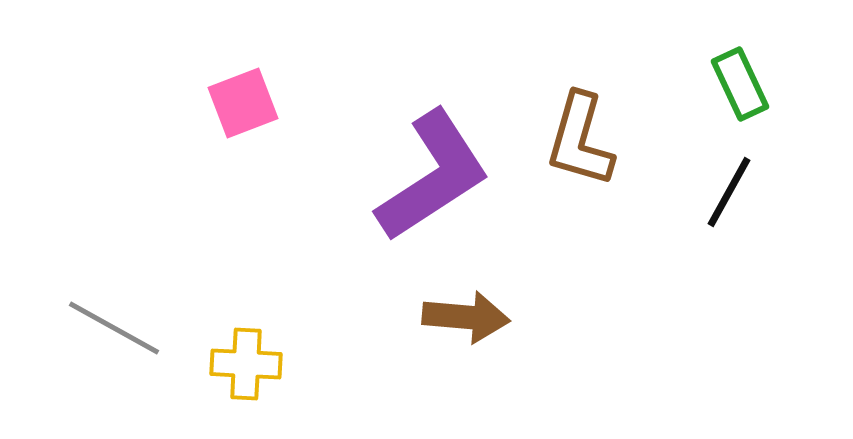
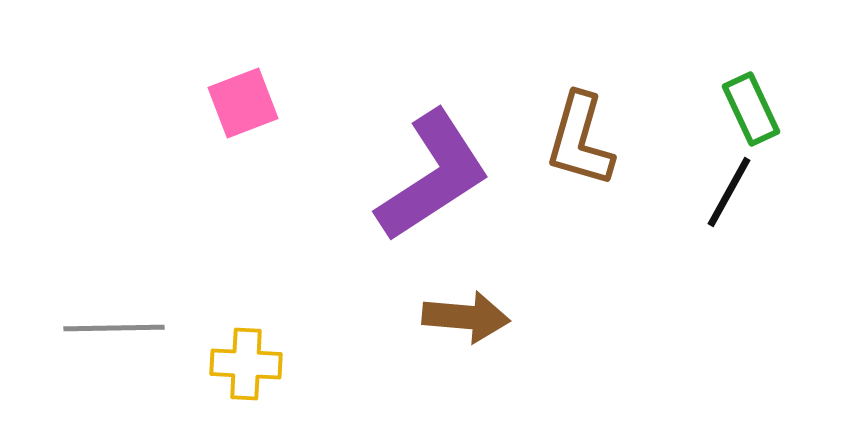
green rectangle: moved 11 px right, 25 px down
gray line: rotated 30 degrees counterclockwise
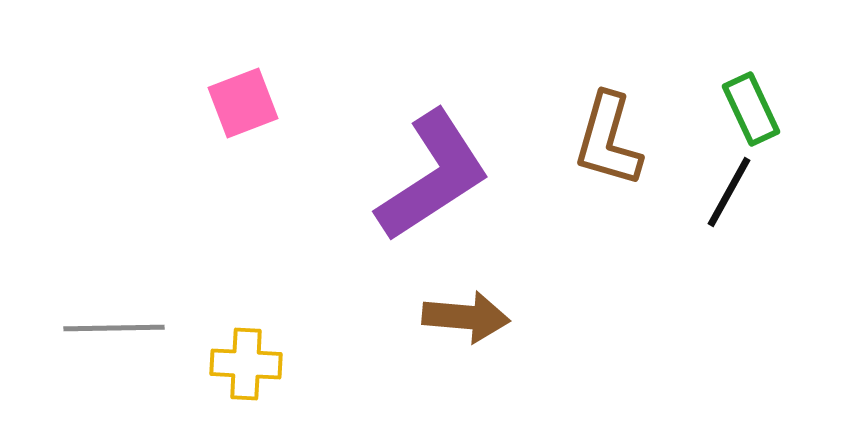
brown L-shape: moved 28 px right
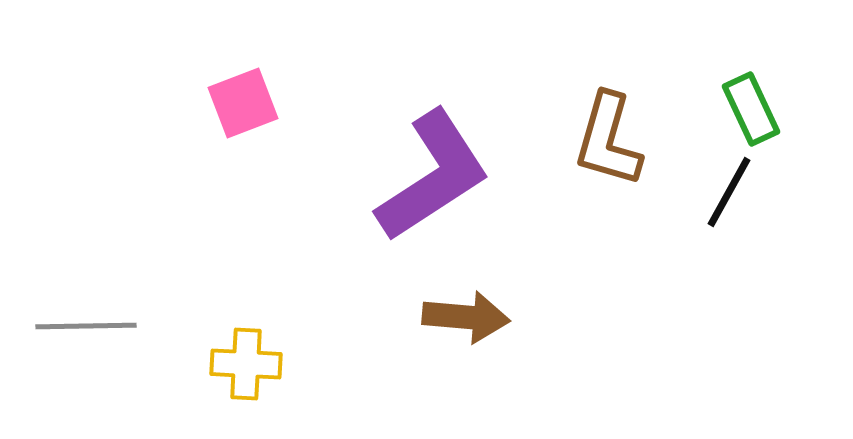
gray line: moved 28 px left, 2 px up
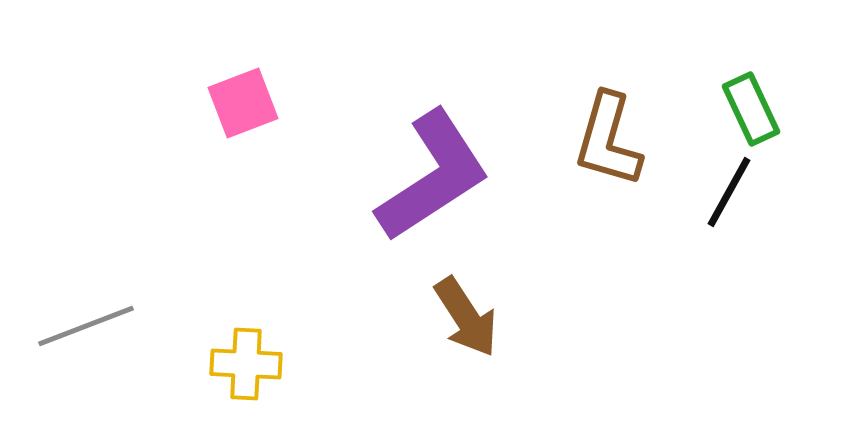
brown arrow: rotated 52 degrees clockwise
gray line: rotated 20 degrees counterclockwise
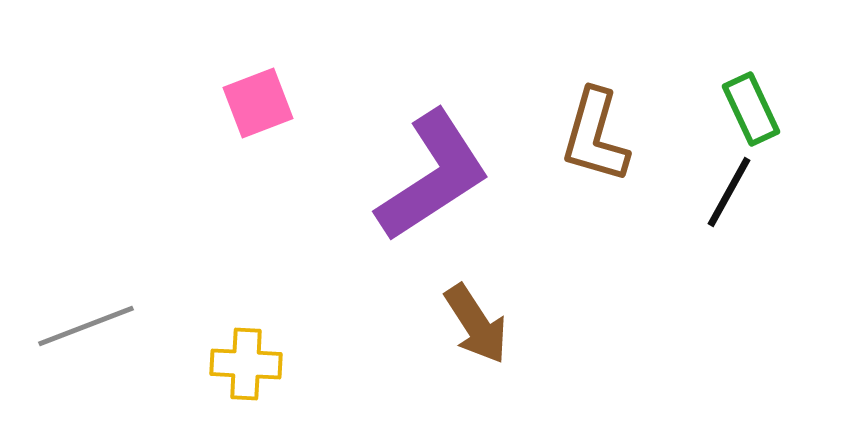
pink square: moved 15 px right
brown L-shape: moved 13 px left, 4 px up
brown arrow: moved 10 px right, 7 px down
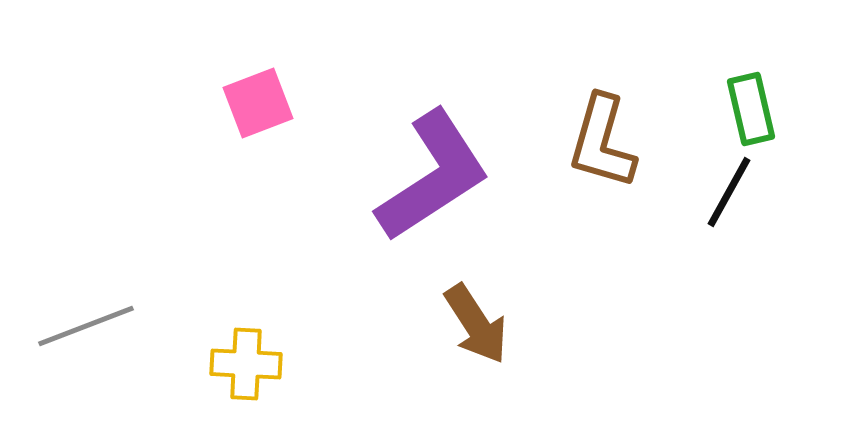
green rectangle: rotated 12 degrees clockwise
brown L-shape: moved 7 px right, 6 px down
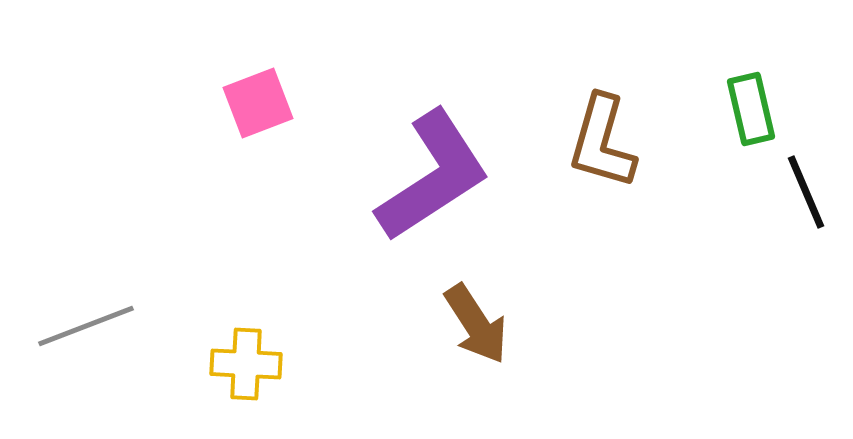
black line: moved 77 px right; rotated 52 degrees counterclockwise
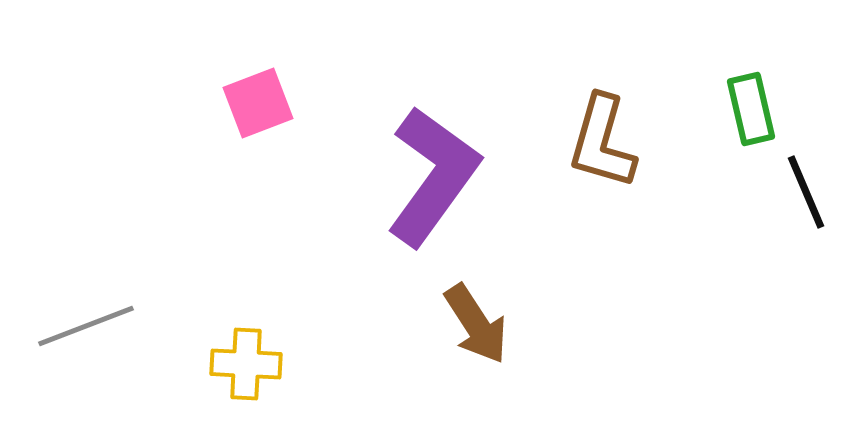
purple L-shape: rotated 21 degrees counterclockwise
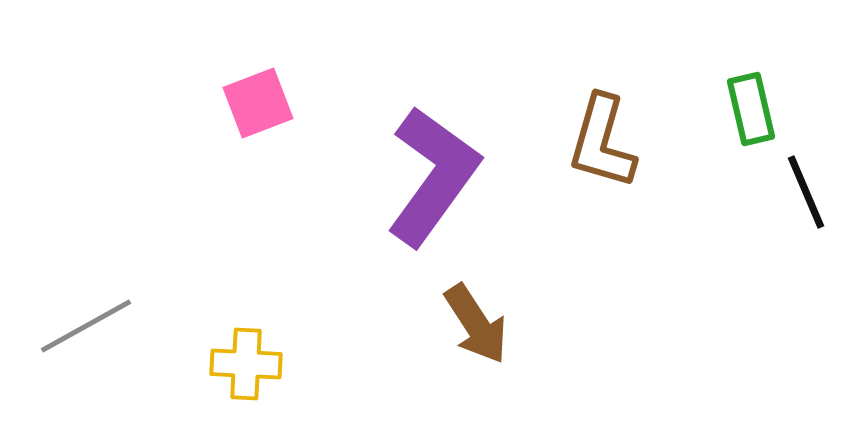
gray line: rotated 8 degrees counterclockwise
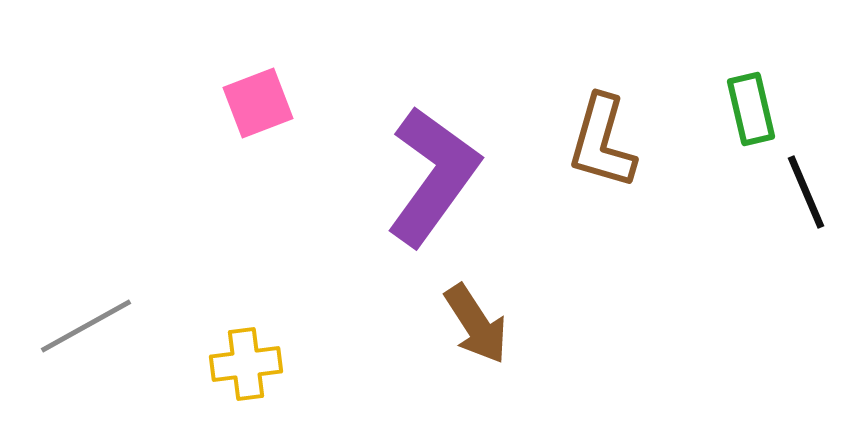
yellow cross: rotated 10 degrees counterclockwise
